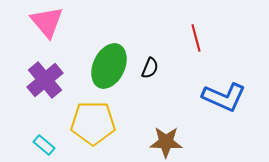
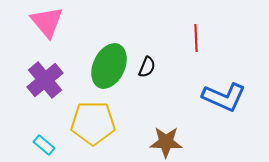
red line: rotated 12 degrees clockwise
black semicircle: moved 3 px left, 1 px up
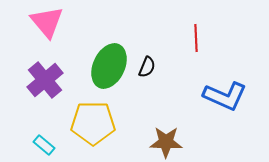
blue L-shape: moved 1 px right, 1 px up
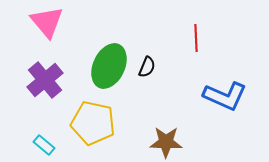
yellow pentagon: rotated 12 degrees clockwise
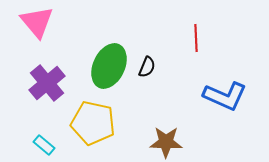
pink triangle: moved 10 px left
purple cross: moved 2 px right, 3 px down
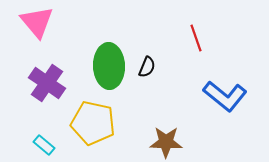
red line: rotated 16 degrees counterclockwise
green ellipse: rotated 27 degrees counterclockwise
purple cross: rotated 15 degrees counterclockwise
blue L-shape: rotated 15 degrees clockwise
